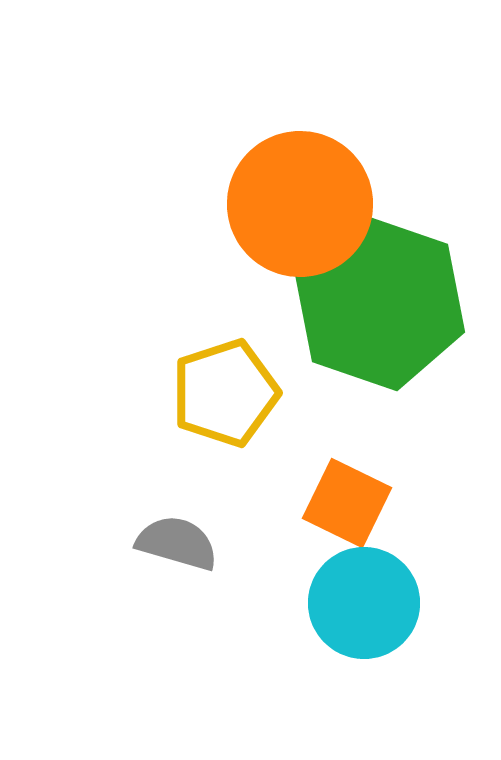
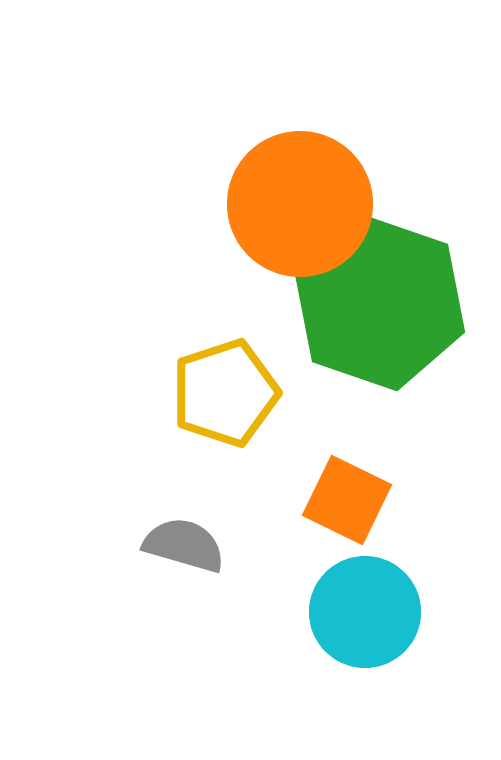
orange square: moved 3 px up
gray semicircle: moved 7 px right, 2 px down
cyan circle: moved 1 px right, 9 px down
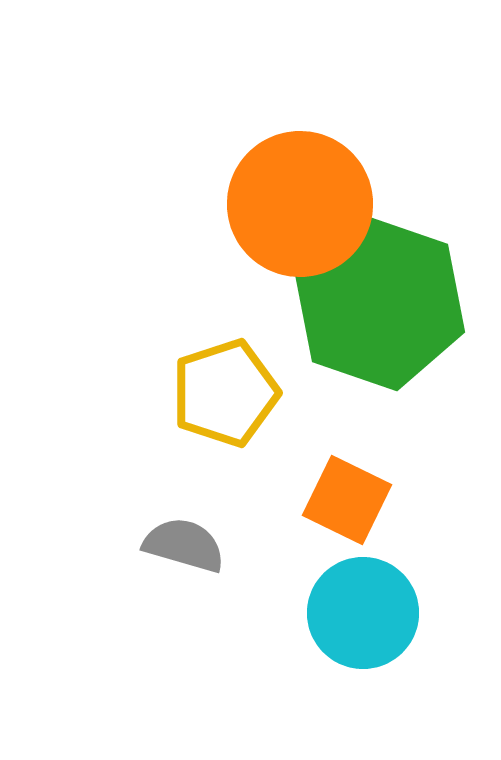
cyan circle: moved 2 px left, 1 px down
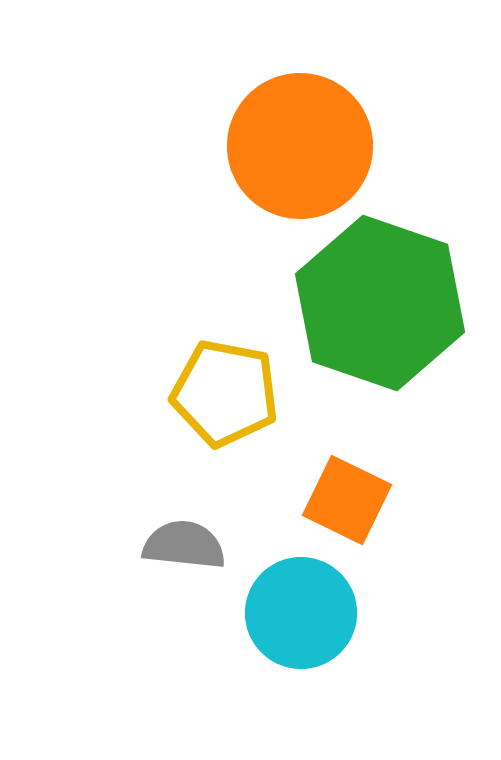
orange circle: moved 58 px up
yellow pentagon: rotated 29 degrees clockwise
gray semicircle: rotated 10 degrees counterclockwise
cyan circle: moved 62 px left
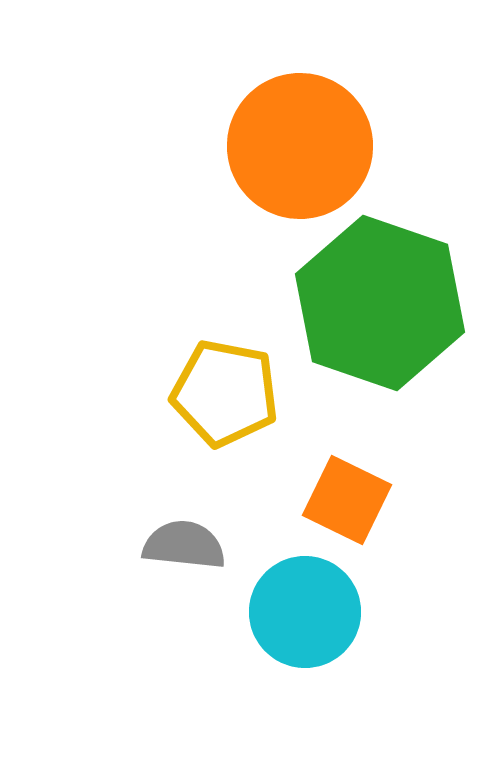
cyan circle: moved 4 px right, 1 px up
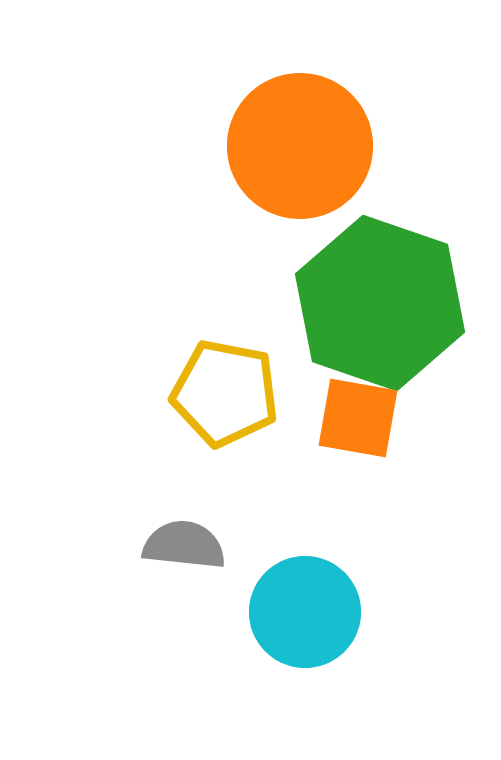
orange square: moved 11 px right, 82 px up; rotated 16 degrees counterclockwise
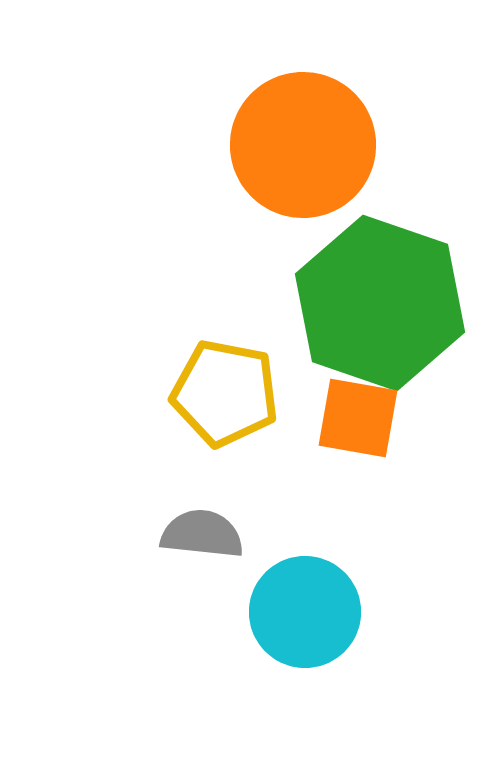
orange circle: moved 3 px right, 1 px up
gray semicircle: moved 18 px right, 11 px up
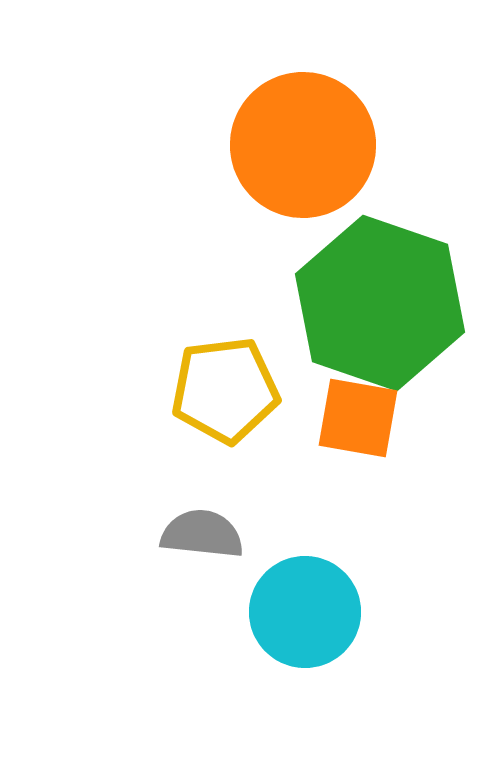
yellow pentagon: moved 3 px up; rotated 18 degrees counterclockwise
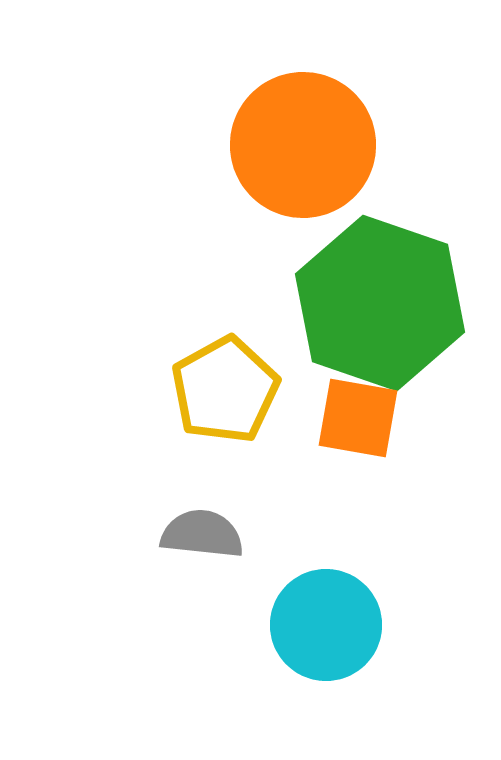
yellow pentagon: rotated 22 degrees counterclockwise
cyan circle: moved 21 px right, 13 px down
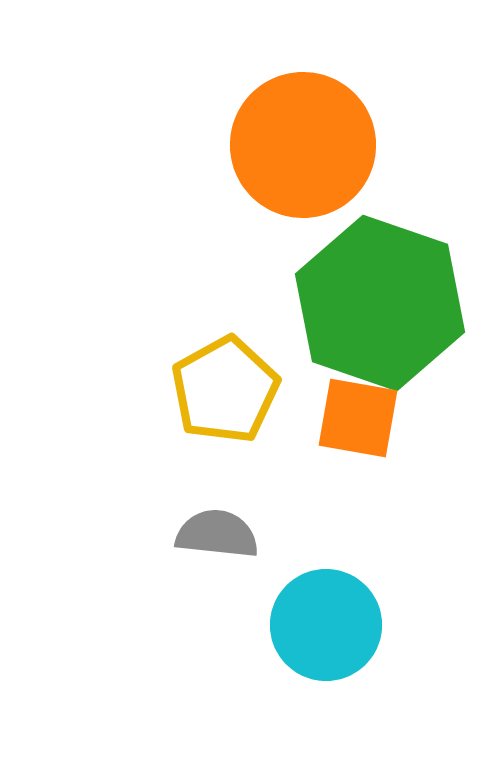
gray semicircle: moved 15 px right
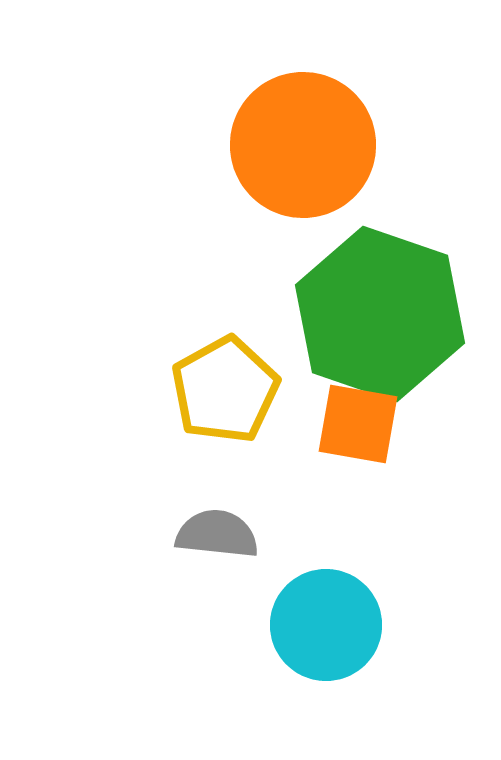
green hexagon: moved 11 px down
orange square: moved 6 px down
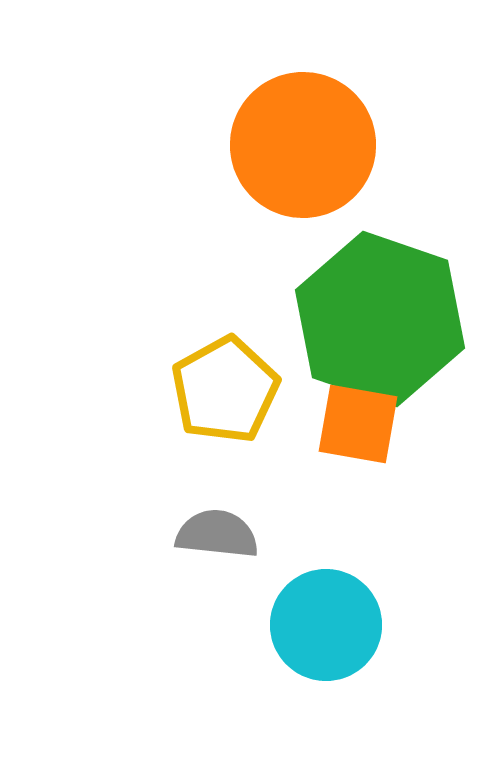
green hexagon: moved 5 px down
